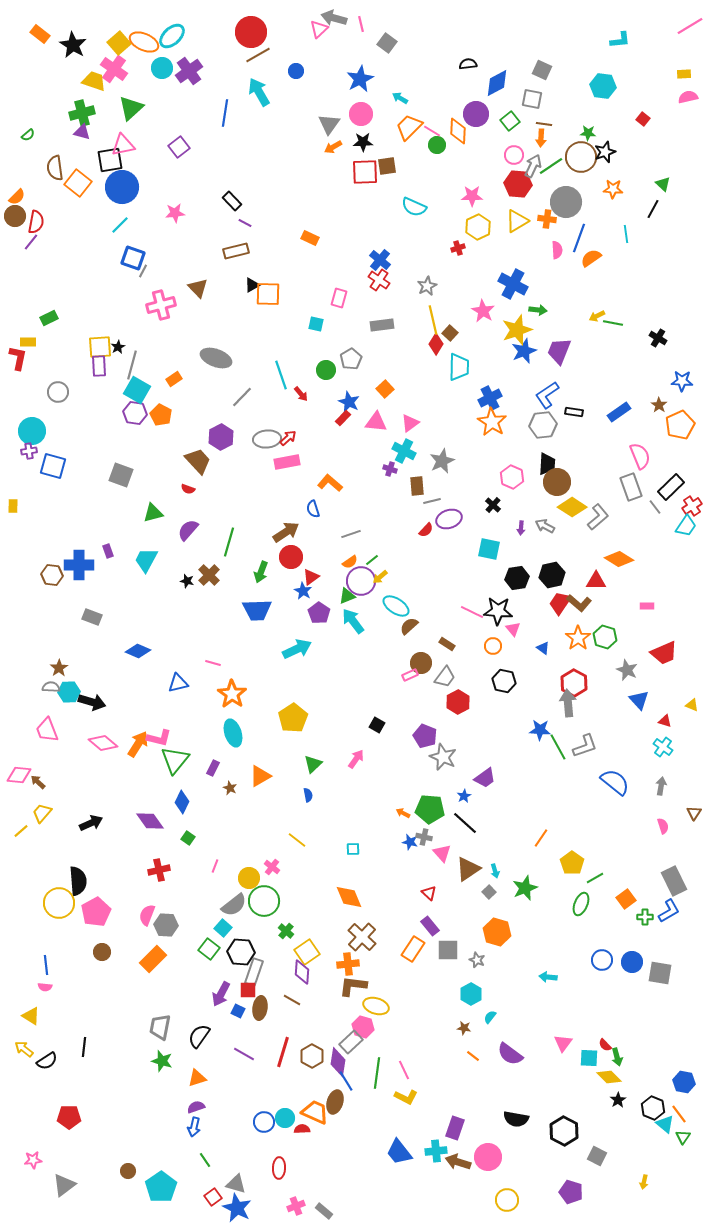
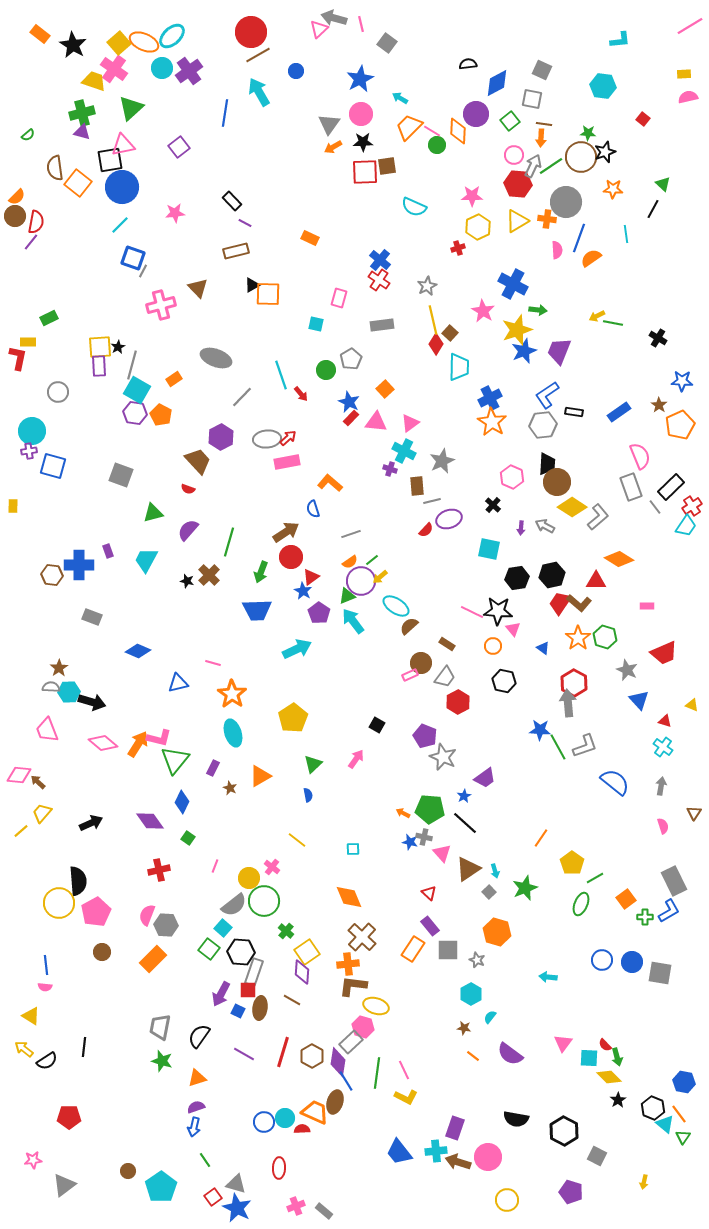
red rectangle at (343, 418): moved 8 px right
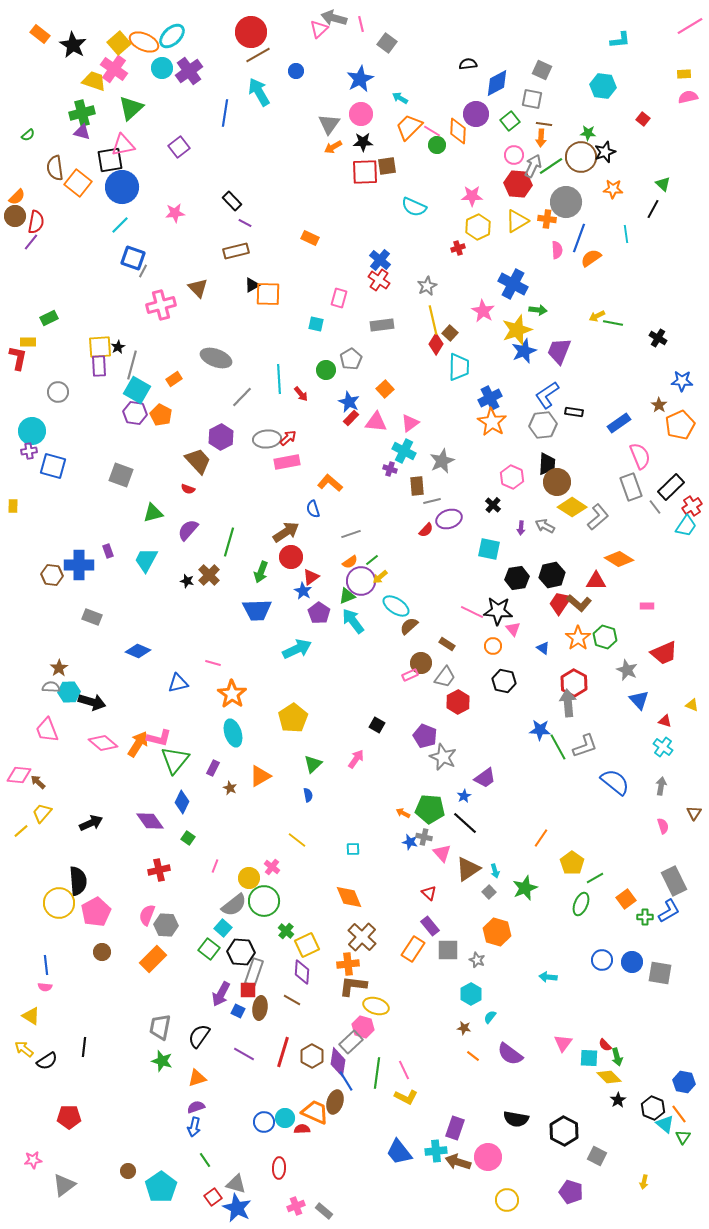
cyan line at (281, 375): moved 2 px left, 4 px down; rotated 16 degrees clockwise
blue rectangle at (619, 412): moved 11 px down
yellow square at (307, 952): moved 7 px up; rotated 10 degrees clockwise
